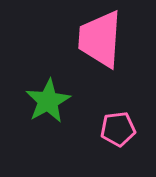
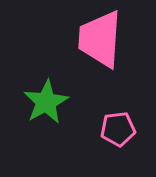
green star: moved 2 px left, 1 px down
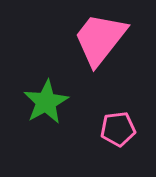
pink trapezoid: rotated 34 degrees clockwise
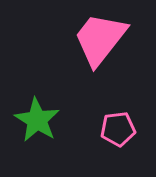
green star: moved 9 px left, 18 px down; rotated 12 degrees counterclockwise
